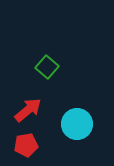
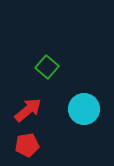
cyan circle: moved 7 px right, 15 px up
red pentagon: moved 1 px right
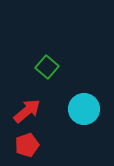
red arrow: moved 1 px left, 1 px down
red pentagon: rotated 10 degrees counterclockwise
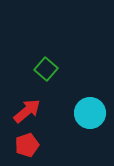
green square: moved 1 px left, 2 px down
cyan circle: moved 6 px right, 4 px down
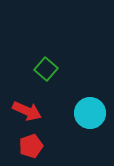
red arrow: rotated 64 degrees clockwise
red pentagon: moved 4 px right, 1 px down
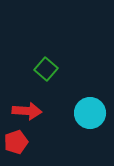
red arrow: rotated 20 degrees counterclockwise
red pentagon: moved 15 px left, 4 px up
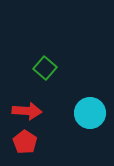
green square: moved 1 px left, 1 px up
red pentagon: moved 9 px right; rotated 20 degrees counterclockwise
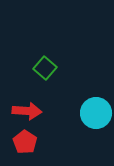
cyan circle: moved 6 px right
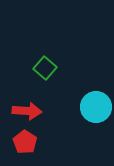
cyan circle: moved 6 px up
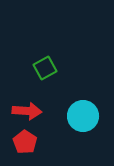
green square: rotated 20 degrees clockwise
cyan circle: moved 13 px left, 9 px down
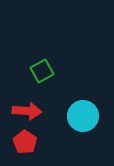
green square: moved 3 px left, 3 px down
